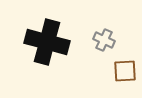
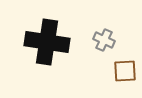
black cross: rotated 6 degrees counterclockwise
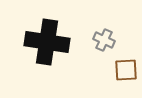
brown square: moved 1 px right, 1 px up
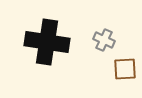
brown square: moved 1 px left, 1 px up
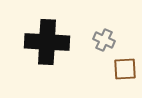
black cross: rotated 6 degrees counterclockwise
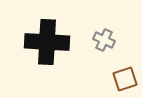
brown square: moved 10 px down; rotated 15 degrees counterclockwise
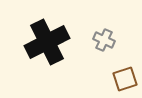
black cross: rotated 30 degrees counterclockwise
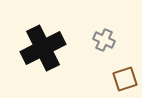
black cross: moved 4 px left, 6 px down
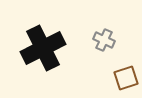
brown square: moved 1 px right, 1 px up
